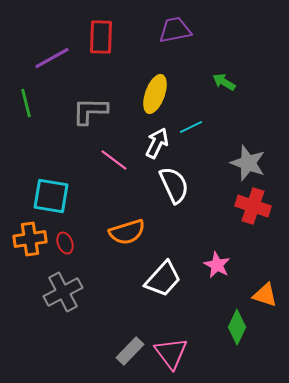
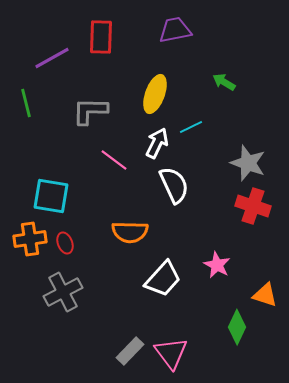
orange semicircle: moved 3 px right; rotated 18 degrees clockwise
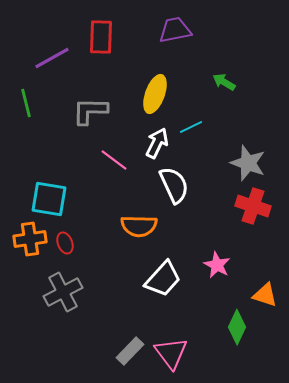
cyan square: moved 2 px left, 3 px down
orange semicircle: moved 9 px right, 6 px up
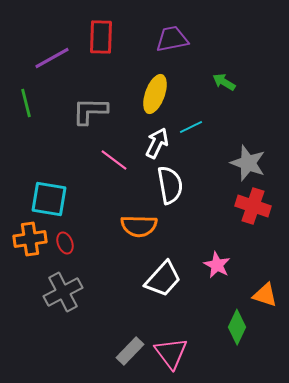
purple trapezoid: moved 3 px left, 9 px down
white semicircle: moved 4 px left; rotated 15 degrees clockwise
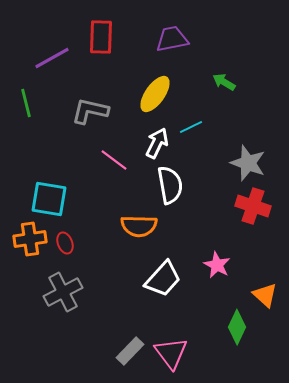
yellow ellipse: rotated 15 degrees clockwise
gray L-shape: rotated 12 degrees clockwise
orange triangle: rotated 24 degrees clockwise
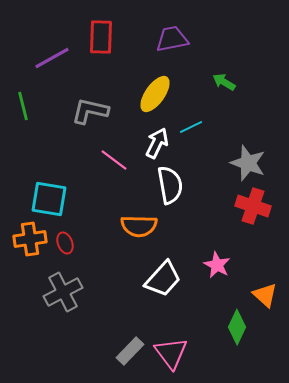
green line: moved 3 px left, 3 px down
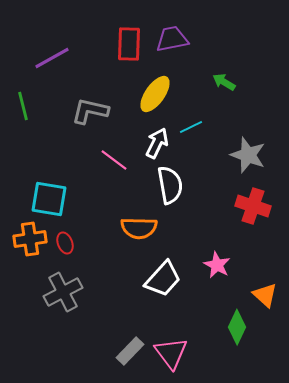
red rectangle: moved 28 px right, 7 px down
gray star: moved 8 px up
orange semicircle: moved 2 px down
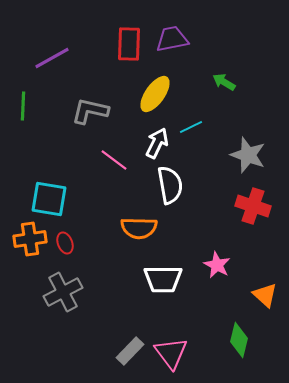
green line: rotated 16 degrees clockwise
white trapezoid: rotated 48 degrees clockwise
green diamond: moved 2 px right, 13 px down; rotated 12 degrees counterclockwise
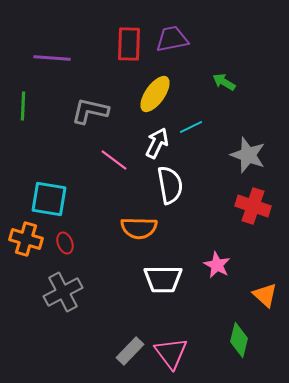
purple line: rotated 33 degrees clockwise
orange cross: moved 4 px left; rotated 24 degrees clockwise
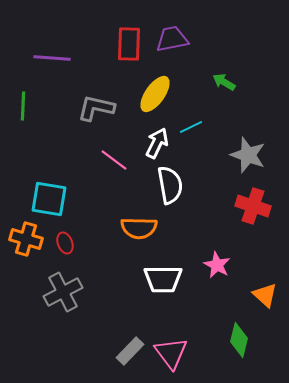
gray L-shape: moved 6 px right, 3 px up
